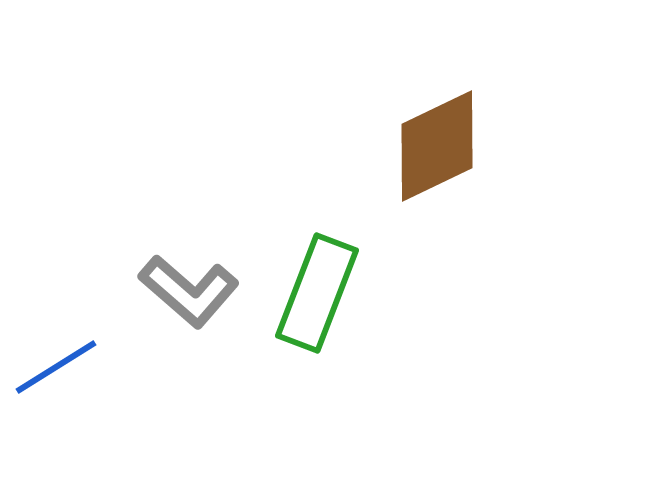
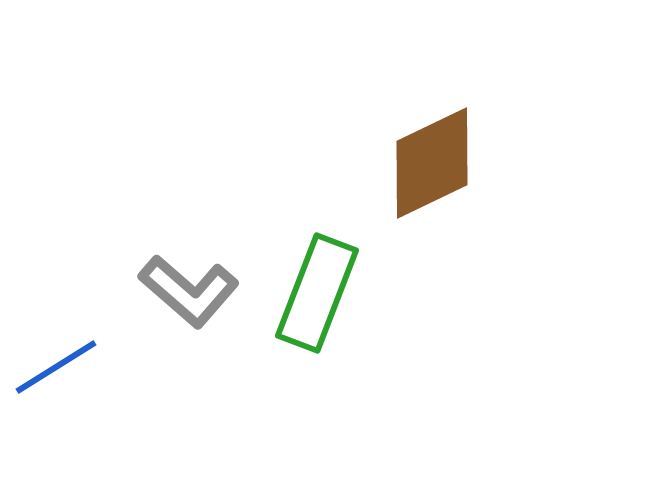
brown diamond: moved 5 px left, 17 px down
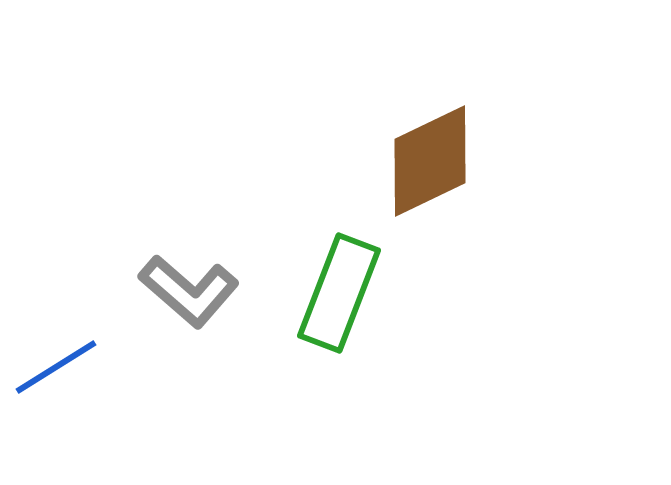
brown diamond: moved 2 px left, 2 px up
green rectangle: moved 22 px right
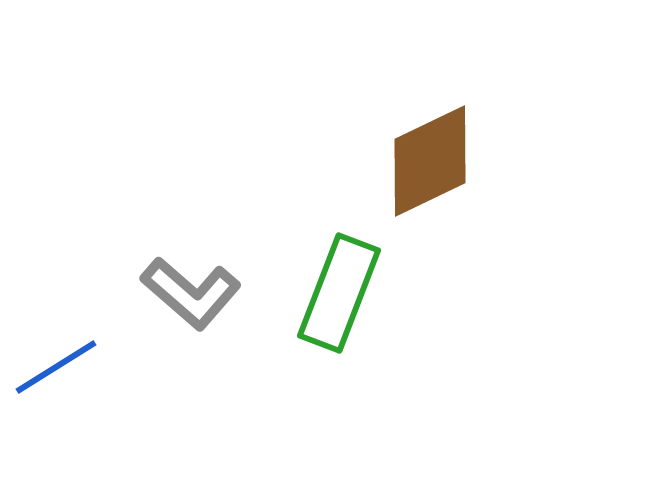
gray L-shape: moved 2 px right, 2 px down
